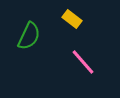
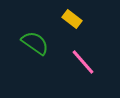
green semicircle: moved 6 px right, 7 px down; rotated 80 degrees counterclockwise
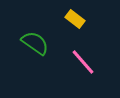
yellow rectangle: moved 3 px right
